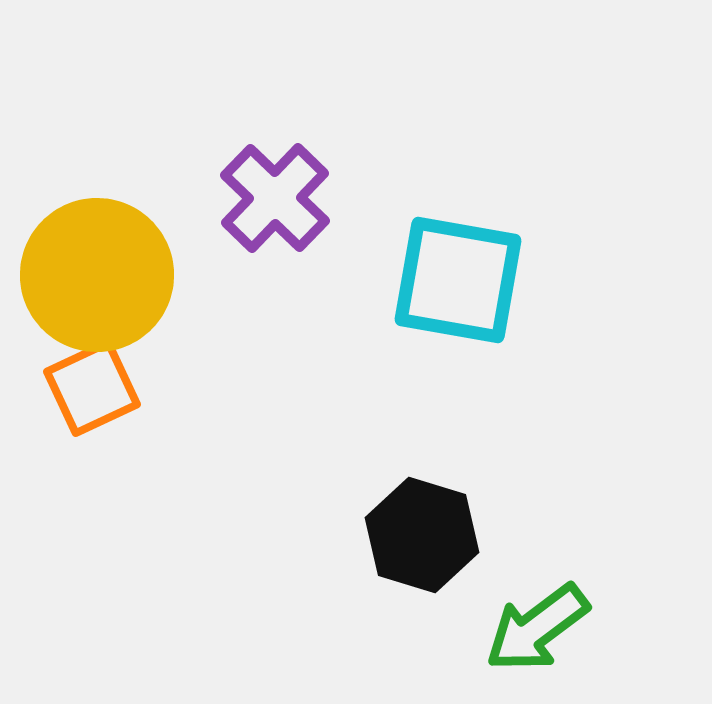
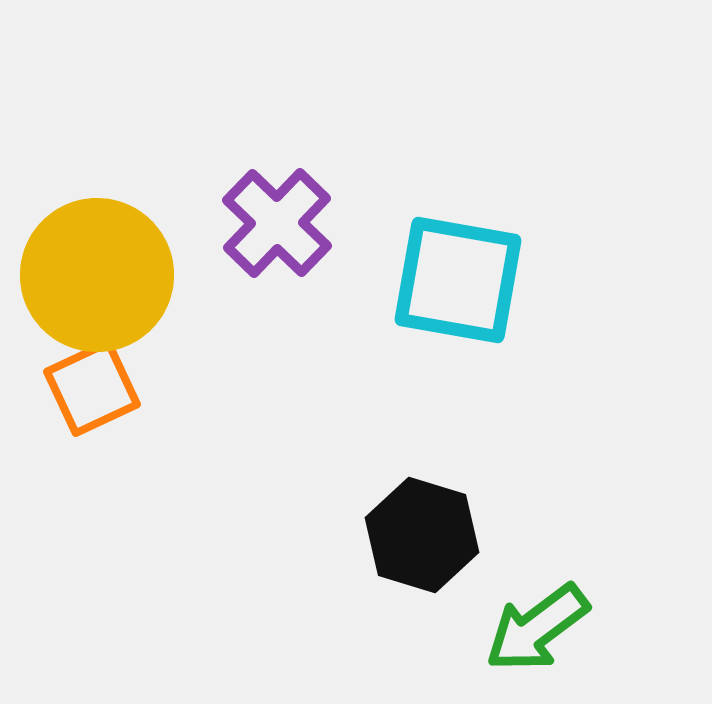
purple cross: moved 2 px right, 25 px down
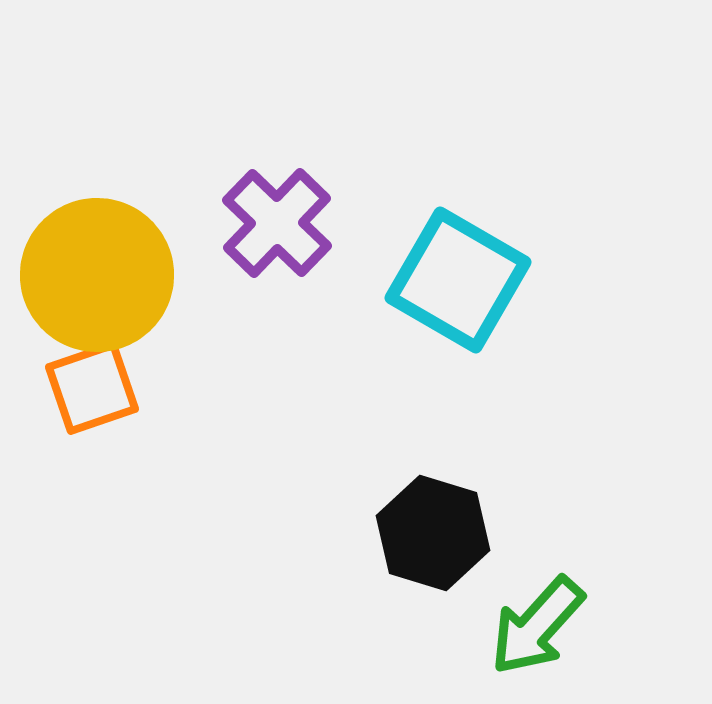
cyan square: rotated 20 degrees clockwise
orange square: rotated 6 degrees clockwise
black hexagon: moved 11 px right, 2 px up
green arrow: moved 2 px up; rotated 11 degrees counterclockwise
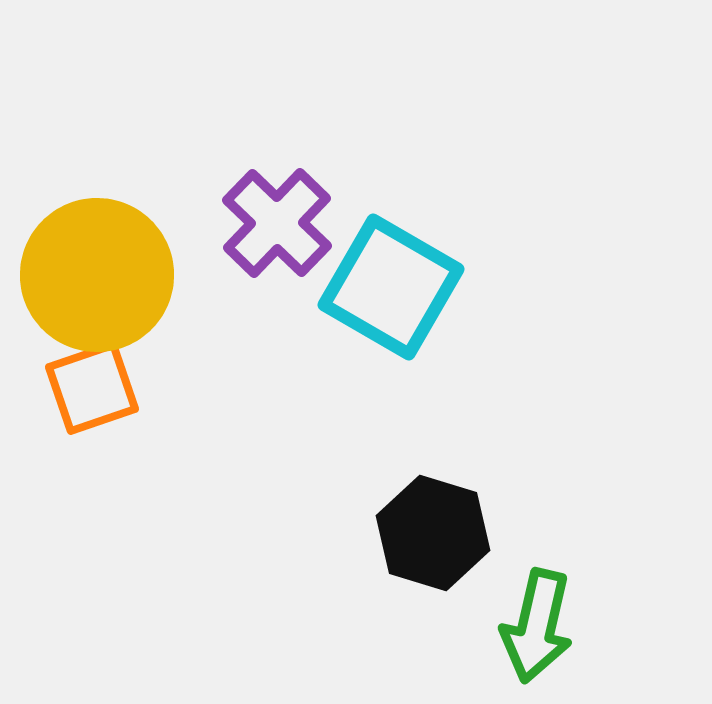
cyan square: moved 67 px left, 7 px down
green arrow: rotated 29 degrees counterclockwise
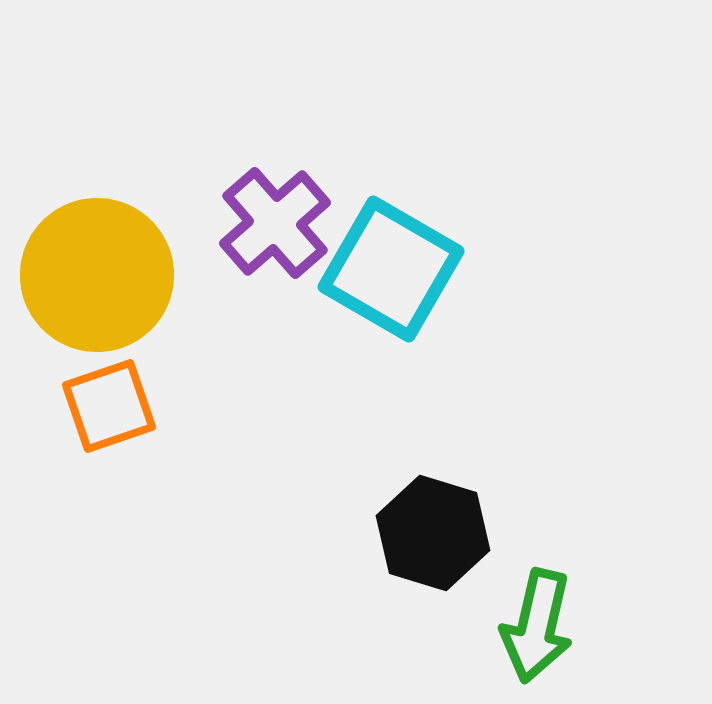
purple cross: moved 2 px left; rotated 5 degrees clockwise
cyan square: moved 18 px up
orange square: moved 17 px right, 18 px down
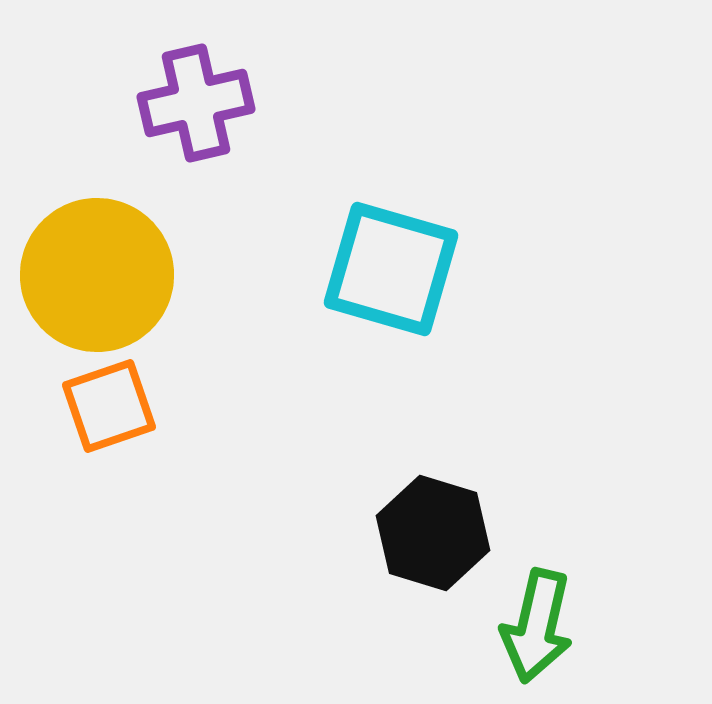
purple cross: moved 79 px left, 120 px up; rotated 28 degrees clockwise
cyan square: rotated 14 degrees counterclockwise
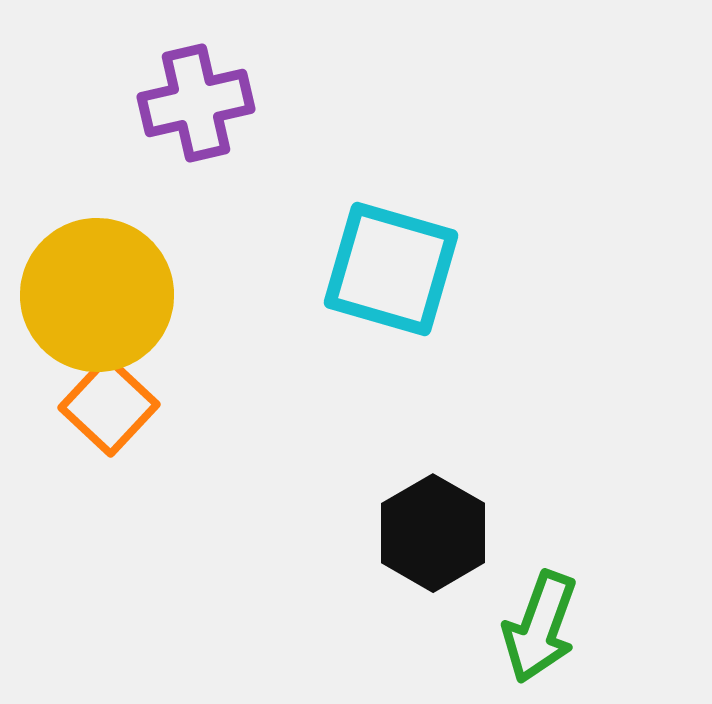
yellow circle: moved 20 px down
orange square: rotated 28 degrees counterclockwise
black hexagon: rotated 13 degrees clockwise
green arrow: moved 3 px right, 1 px down; rotated 7 degrees clockwise
